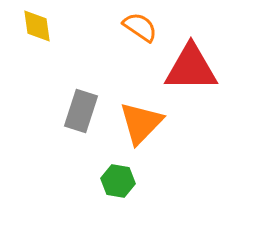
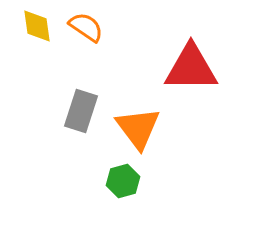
orange semicircle: moved 54 px left
orange triangle: moved 3 px left, 5 px down; rotated 21 degrees counterclockwise
green hexagon: moved 5 px right; rotated 24 degrees counterclockwise
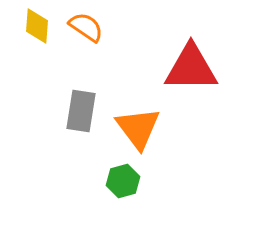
yellow diamond: rotated 12 degrees clockwise
gray rectangle: rotated 9 degrees counterclockwise
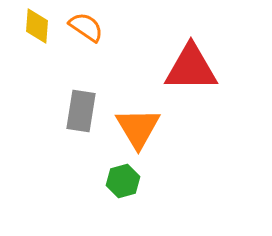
orange triangle: rotated 6 degrees clockwise
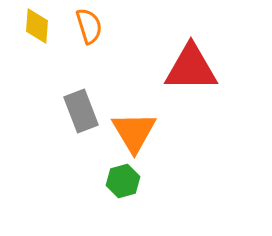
orange semicircle: moved 3 px right, 1 px up; rotated 39 degrees clockwise
gray rectangle: rotated 30 degrees counterclockwise
orange triangle: moved 4 px left, 4 px down
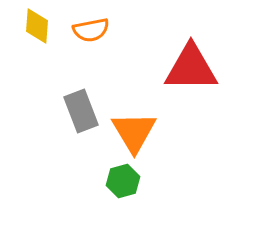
orange semicircle: moved 2 px right, 4 px down; rotated 96 degrees clockwise
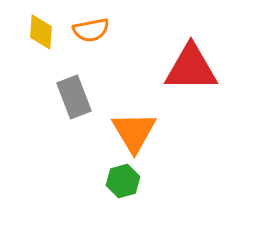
yellow diamond: moved 4 px right, 6 px down
gray rectangle: moved 7 px left, 14 px up
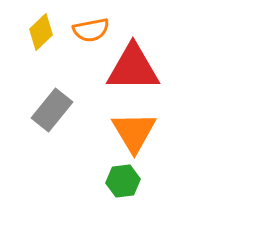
yellow diamond: rotated 42 degrees clockwise
red triangle: moved 58 px left
gray rectangle: moved 22 px left, 13 px down; rotated 60 degrees clockwise
green hexagon: rotated 8 degrees clockwise
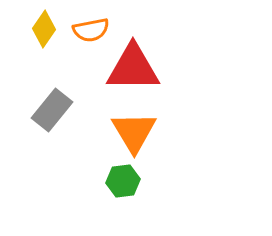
yellow diamond: moved 3 px right, 3 px up; rotated 12 degrees counterclockwise
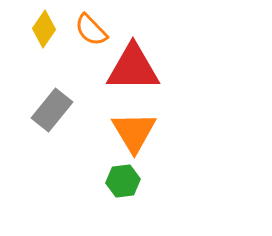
orange semicircle: rotated 57 degrees clockwise
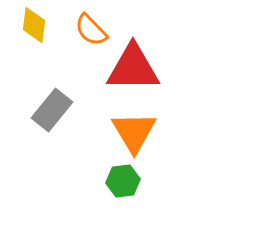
yellow diamond: moved 10 px left, 4 px up; rotated 27 degrees counterclockwise
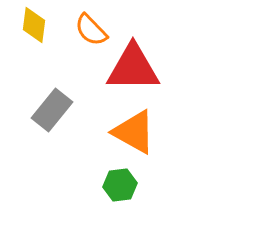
orange triangle: rotated 30 degrees counterclockwise
green hexagon: moved 3 px left, 4 px down
